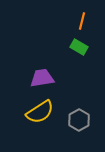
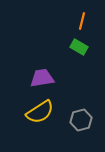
gray hexagon: moved 2 px right; rotated 15 degrees clockwise
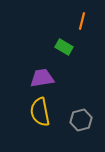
green rectangle: moved 15 px left
yellow semicircle: rotated 112 degrees clockwise
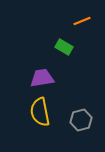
orange line: rotated 54 degrees clockwise
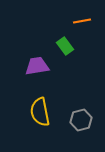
orange line: rotated 12 degrees clockwise
green rectangle: moved 1 px right, 1 px up; rotated 24 degrees clockwise
purple trapezoid: moved 5 px left, 12 px up
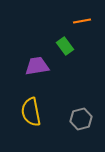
yellow semicircle: moved 9 px left
gray hexagon: moved 1 px up
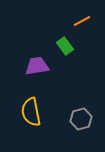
orange line: rotated 18 degrees counterclockwise
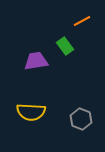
purple trapezoid: moved 1 px left, 5 px up
yellow semicircle: rotated 76 degrees counterclockwise
gray hexagon: rotated 25 degrees counterclockwise
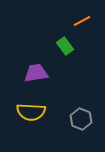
purple trapezoid: moved 12 px down
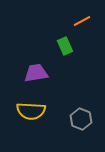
green rectangle: rotated 12 degrees clockwise
yellow semicircle: moved 1 px up
